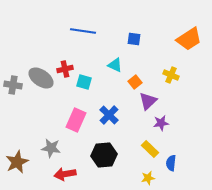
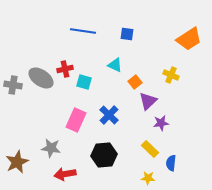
blue square: moved 7 px left, 5 px up
yellow star: rotated 16 degrees clockwise
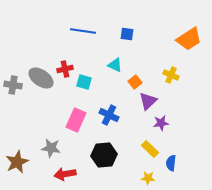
blue cross: rotated 18 degrees counterclockwise
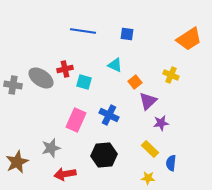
gray star: rotated 24 degrees counterclockwise
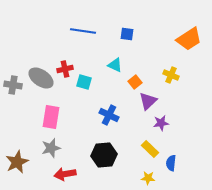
pink rectangle: moved 25 px left, 3 px up; rotated 15 degrees counterclockwise
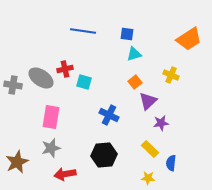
cyan triangle: moved 19 px right, 11 px up; rotated 42 degrees counterclockwise
